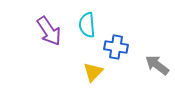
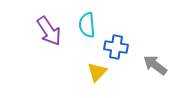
gray arrow: moved 2 px left
yellow triangle: moved 4 px right
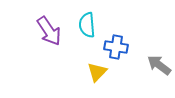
gray arrow: moved 4 px right
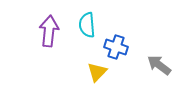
purple arrow: rotated 140 degrees counterclockwise
blue cross: rotated 10 degrees clockwise
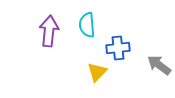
blue cross: moved 2 px right, 1 px down; rotated 25 degrees counterclockwise
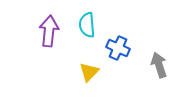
blue cross: rotated 30 degrees clockwise
gray arrow: rotated 35 degrees clockwise
yellow triangle: moved 8 px left
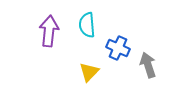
gray arrow: moved 11 px left
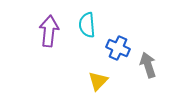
yellow triangle: moved 9 px right, 9 px down
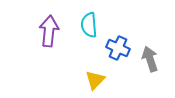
cyan semicircle: moved 2 px right
gray arrow: moved 2 px right, 6 px up
yellow triangle: moved 3 px left, 1 px up
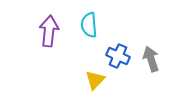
blue cross: moved 8 px down
gray arrow: moved 1 px right
